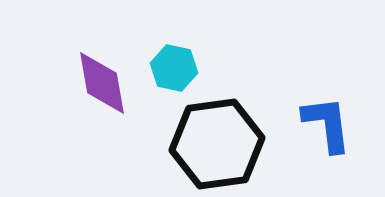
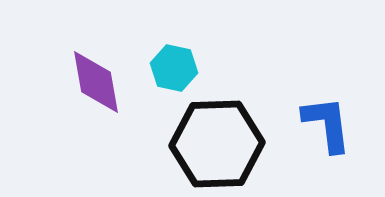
purple diamond: moved 6 px left, 1 px up
black hexagon: rotated 6 degrees clockwise
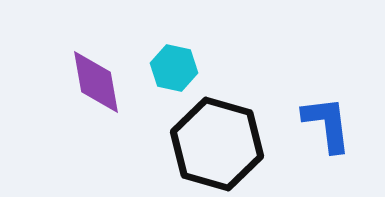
black hexagon: rotated 18 degrees clockwise
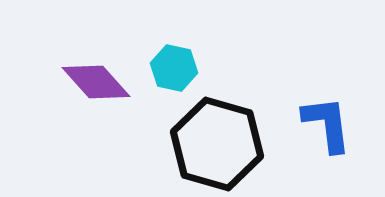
purple diamond: rotated 32 degrees counterclockwise
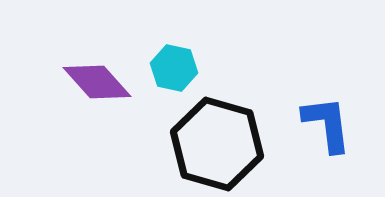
purple diamond: moved 1 px right
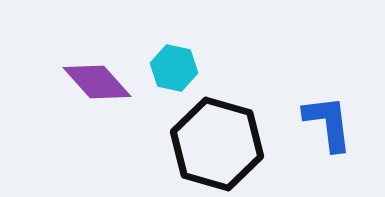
blue L-shape: moved 1 px right, 1 px up
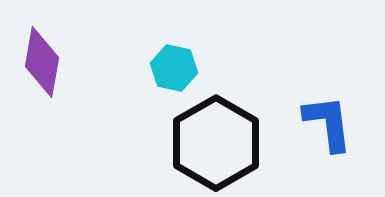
purple diamond: moved 55 px left, 20 px up; rotated 52 degrees clockwise
black hexagon: moved 1 px left, 1 px up; rotated 14 degrees clockwise
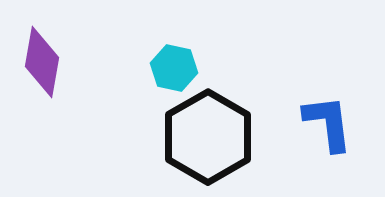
black hexagon: moved 8 px left, 6 px up
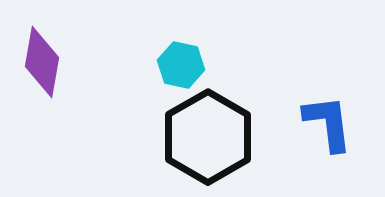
cyan hexagon: moved 7 px right, 3 px up
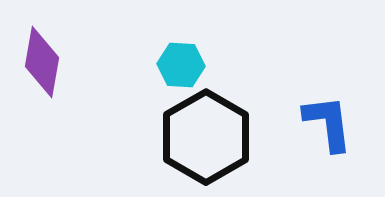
cyan hexagon: rotated 9 degrees counterclockwise
black hexagon: moved 2 px left
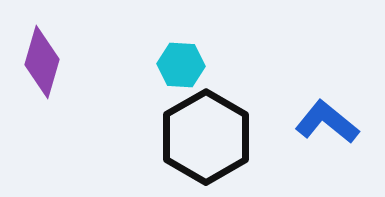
purple diamond: rotated 6 degrees clockwise
blue L-shape: moved 1 px left, 1 px up; rotated 44 degrees counterclockwise
